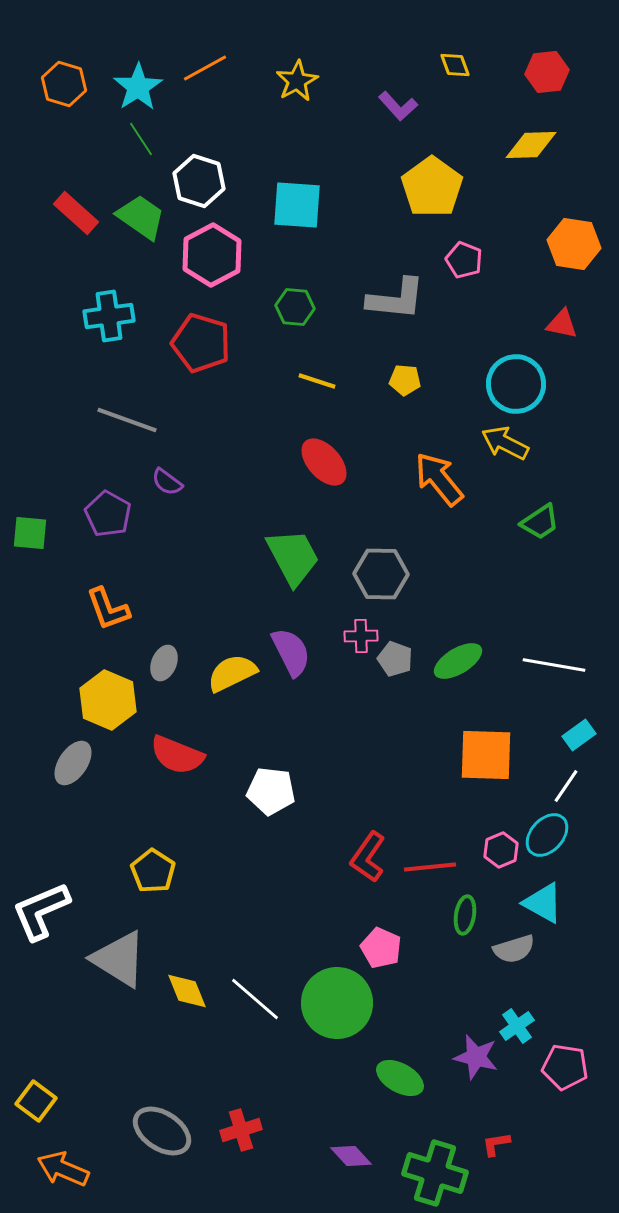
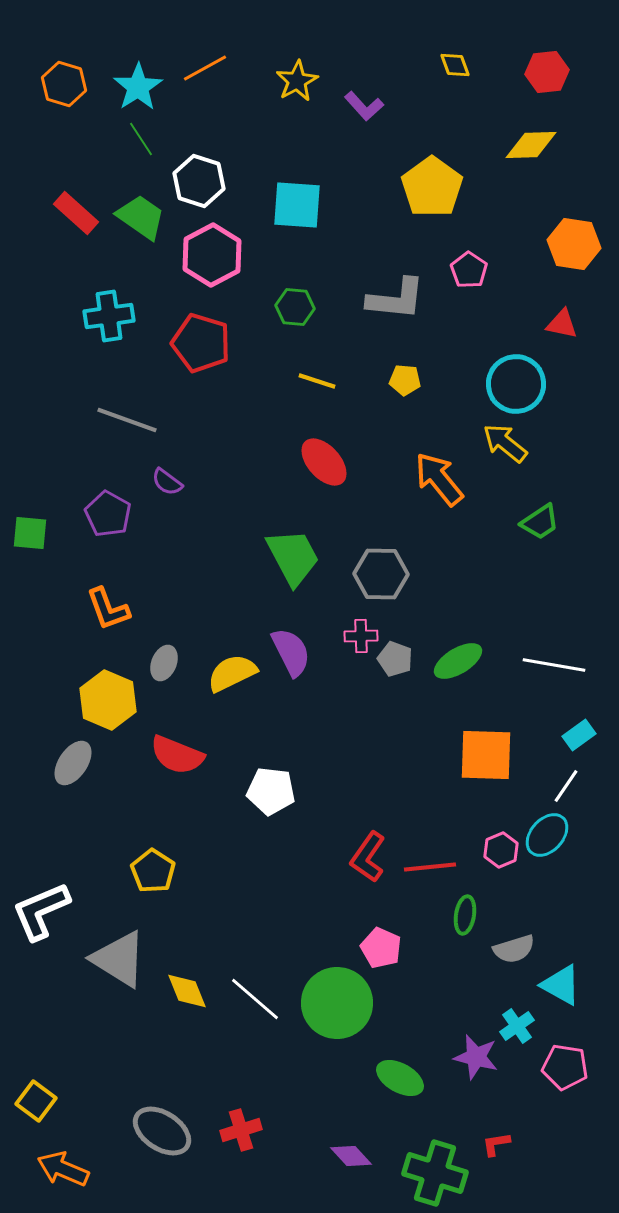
purple L-shape at (398, 106): moved 34 px left
pink pentagon at (464, 260): moved 5 px right, 10 px down; rotated 12 degrees clockwise
yellow arrow at (505, 443): rotated 12 degrees clockwise
cyan triangle at (543, 903): moved 18 px right, 82 px down
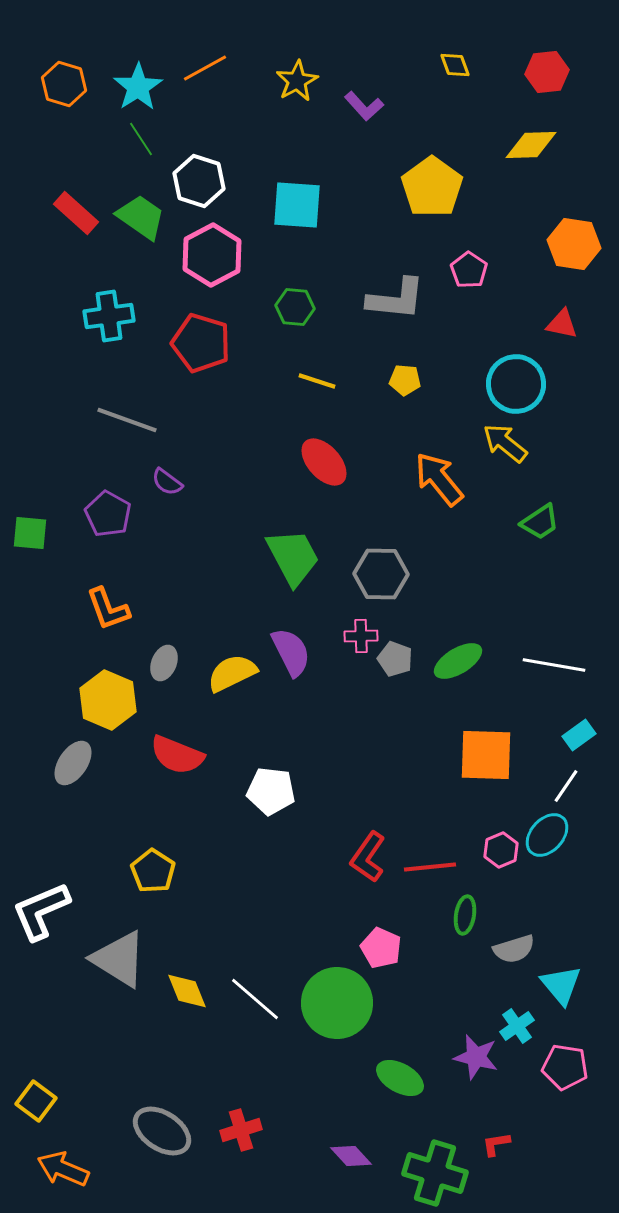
cyan triangle at (561, 985): rotated 21 degrees clockwise
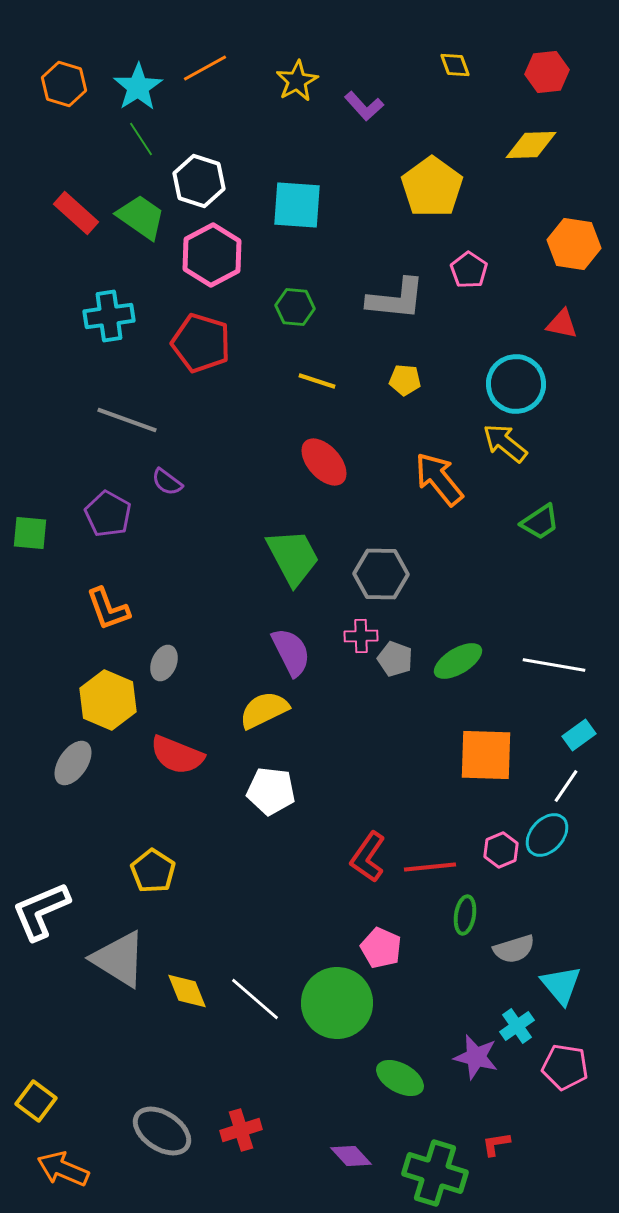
yellow semicircle at (232, 673): moved 32 px right, 37 px down
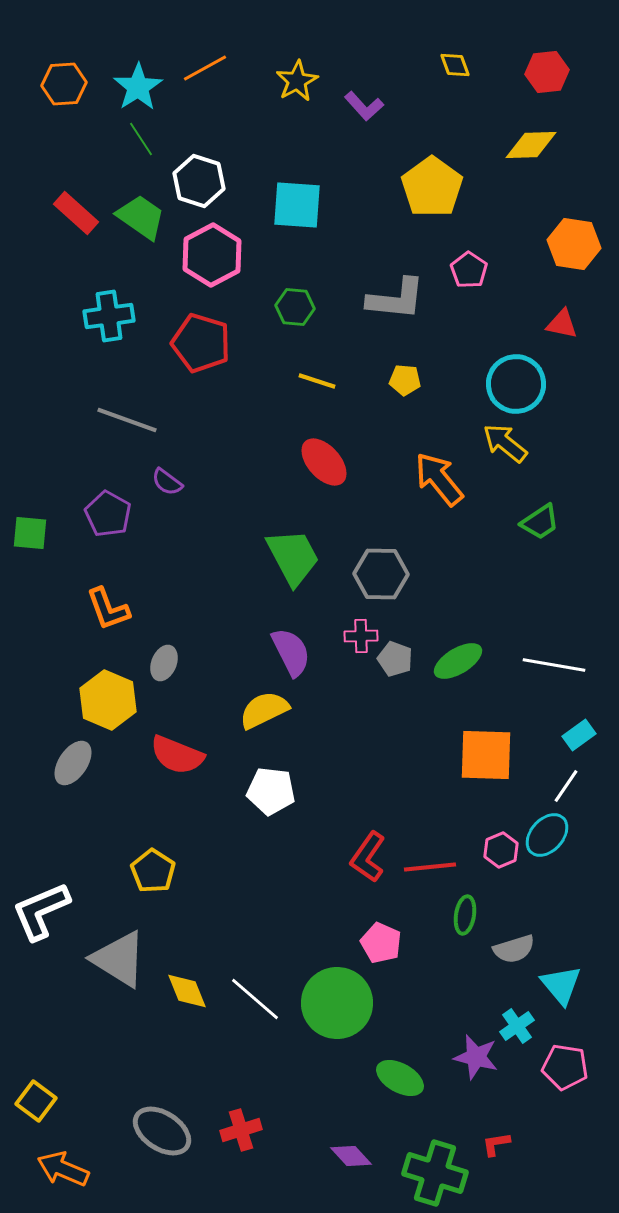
orange hexagon at (64, 84): rotated 21 degrees counterclockwise
pink pentagon at (381, 948): moved 5 px up
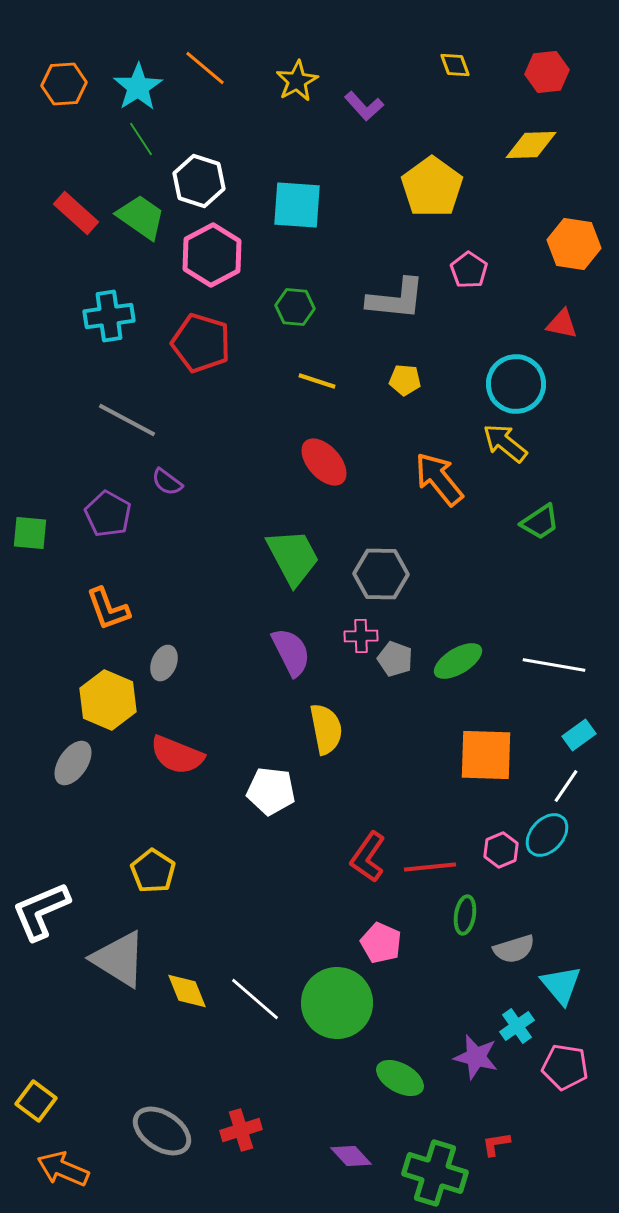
orange line at (205, 68): rotated 69 degrees clockwise
gray line at (127, 420): rotated 8 degrees clockwise
yellow semicircle at (264, 710): moved 62 px right, 19 px down; rotated 105 degrees clockwise
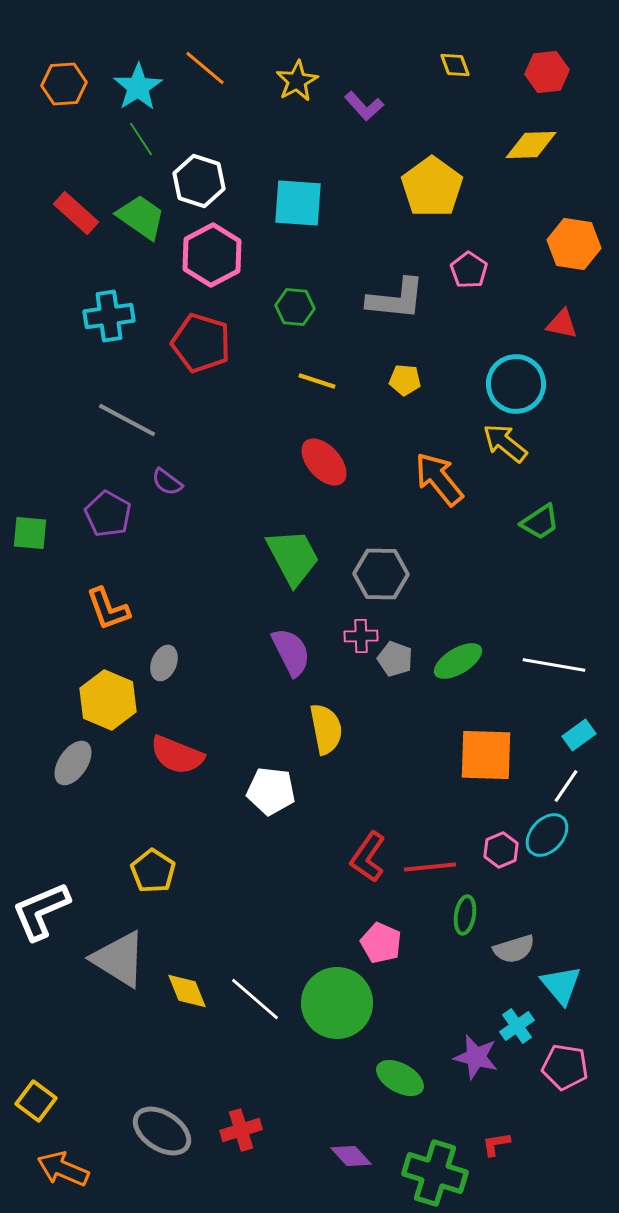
cyan square at (297, 205): moved 1 px right, 2 px up
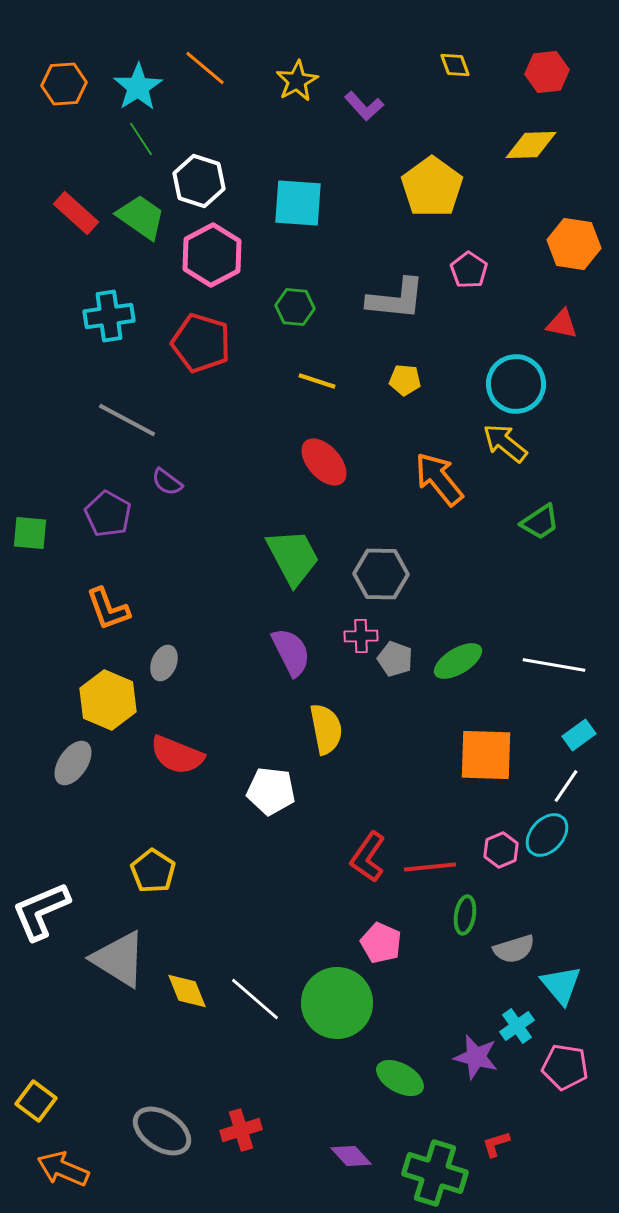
red L-shape at (496, 1144): rotated 8 degrees counterclockwise
